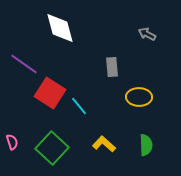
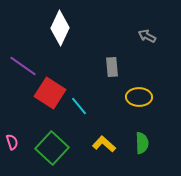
white diamond: rotated 40 degrees clockwise
gray arrow: moved 2 px down
purple line: moved 1 px left, 2 px down
green semicircle: moved 4 px left, 2 px up
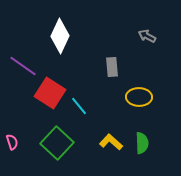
white diamond: moved 8 px down
yellow L-shape: moved 7 px right, 2 px up
green square: moved 5 px right, 5 px up
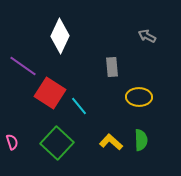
green semicircle: moved 1 px left, 3 px up
